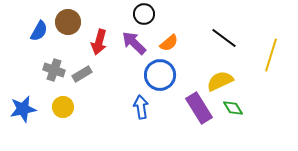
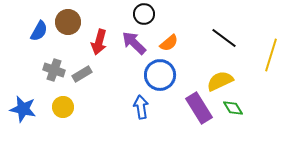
blue star: rotated 24 degrees clockwise
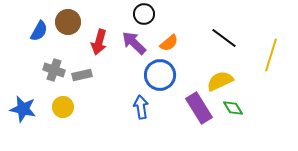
gray rectangle: moved 1 px down; rotated 18 degrees clockwise
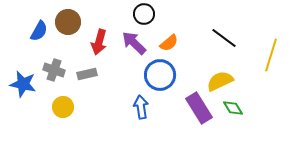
gray rectangle: moved 5 px right, 1 px up
blue star: moved 25 px up
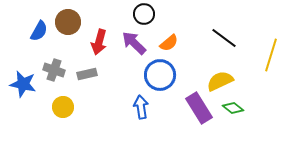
green diamond: rotated 20 degrees counterclockwise
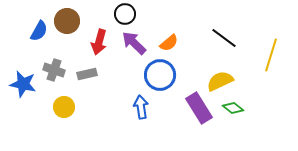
black circle: moved 19 px left
brown circle: moved 1 px left, 1 px up
yellow circle: moved 1 px right
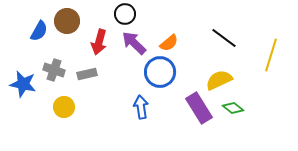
blue circle: moved 3 px up
yellow semicircle: moved 1 px left, 1 px up
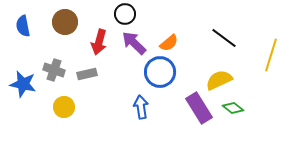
brown circle: moved 2 px left, 1 px down
blue semicircle: moved 16 px left, 5 px up; rotated 140 degrees clockwise
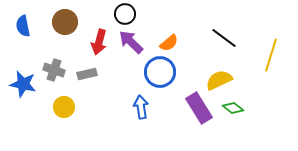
purple arrow: moved 3 px left, 1 px up
